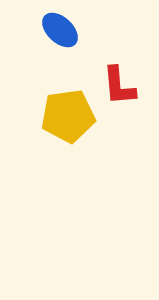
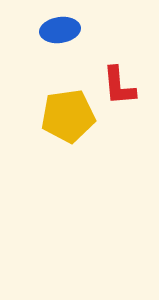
blue ellipse: rotated 51 degrees counterclockwise
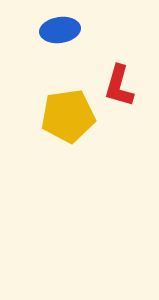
red L-shape: rotated 21 degrees clockwise
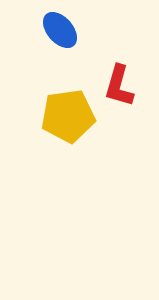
blue ellipse: rotated 57 degrees clockwise
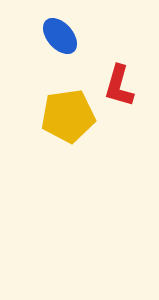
blue ellipse: moved 6 px down
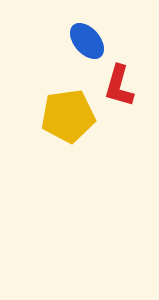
blue ellipse: moved 27 px right, 5 px down
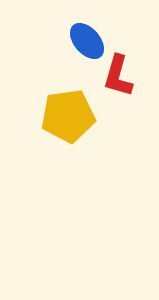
red L-shape: moved 1 px left, 10 px up
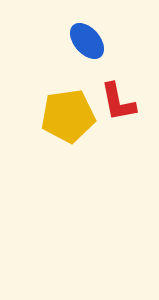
red L-shape: moved 26 px down; rotated 27 degrees counterclockwise
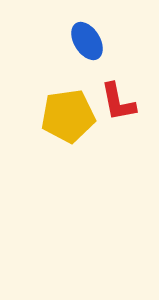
blue ellipse: rotated 9 degrees clockwise
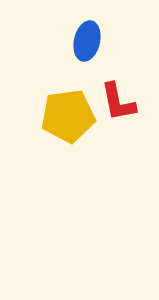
blue ellipse: rotated 45 degrees clockwise
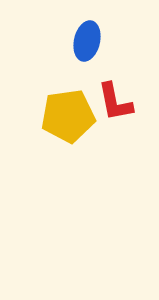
red L-shape: moved 3 px left
